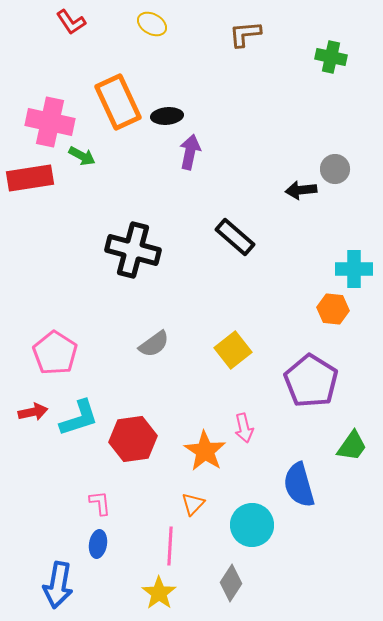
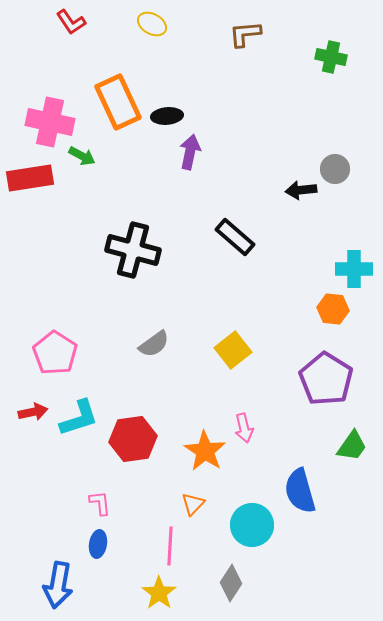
purple pentagon: moved 15 px right, 2 px up
blue semicircle: moved 1 px right, 6 px down
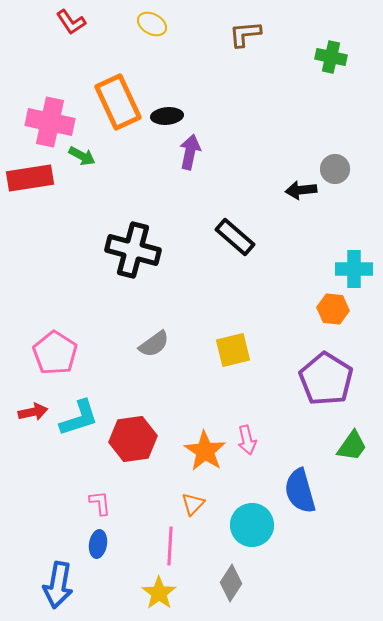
yellow square: rotated 24 degrees clockwise
pink arrow: moved 3 px right, 12 px down
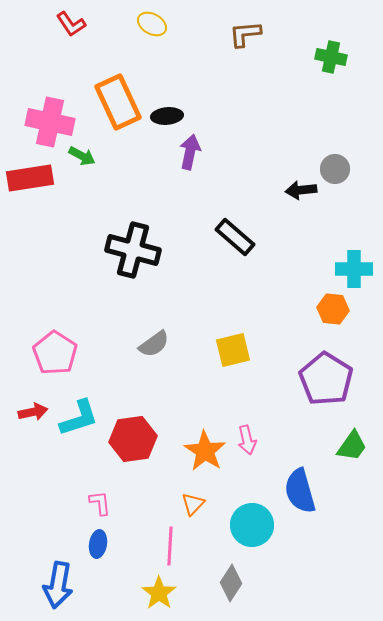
red L-shape: moved 2 px down
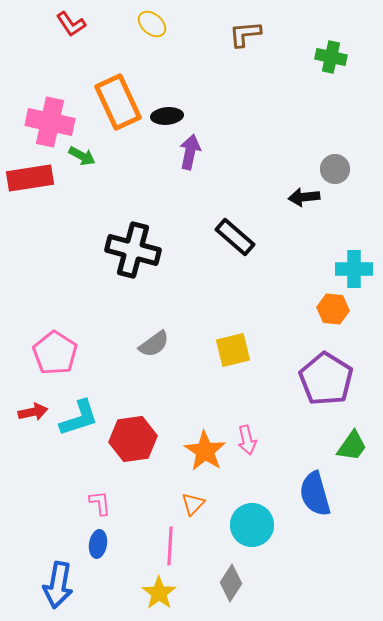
yellow ellipse: rotated 12 degrees clockwise
black arrow: moved 3 px right, 7 px down
blue semicircle: moved 15 px right, 3 px down
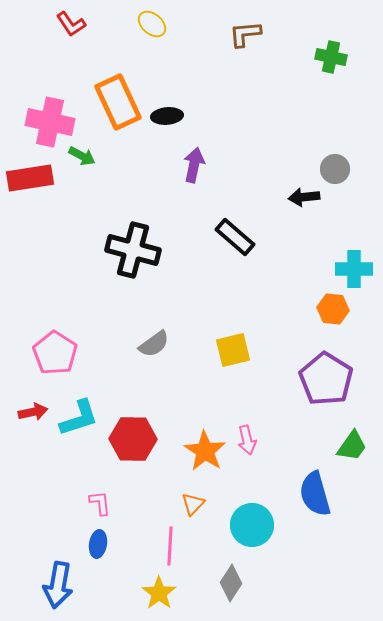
purple arrow: moved 4 px right, 13 px down
red hexagon: rotated 9 degrees clockwise
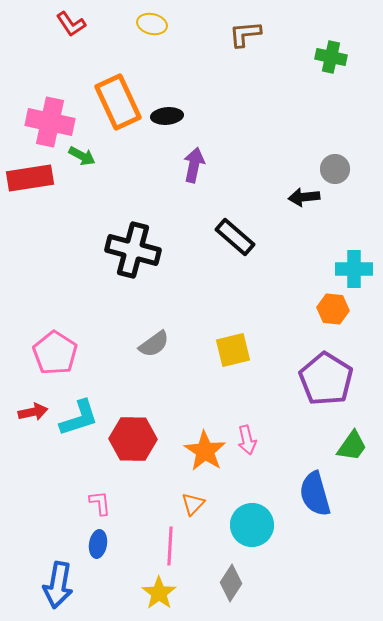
yellow ellipse: rotated 28 degrees counterclockwise
